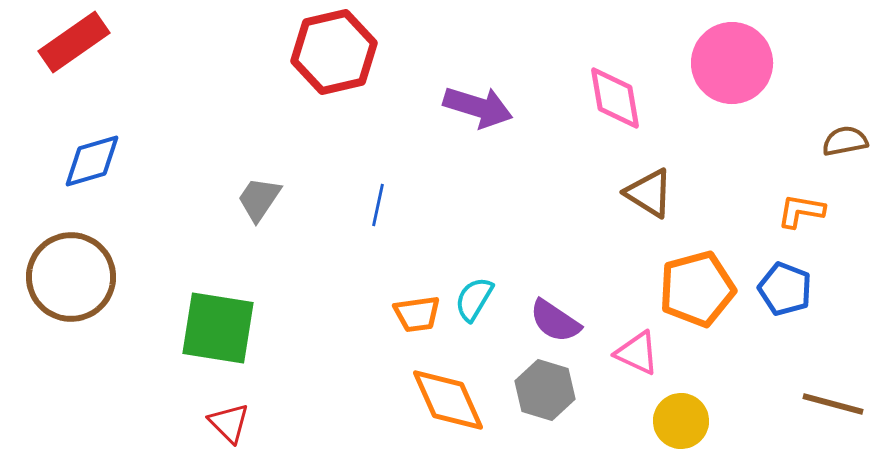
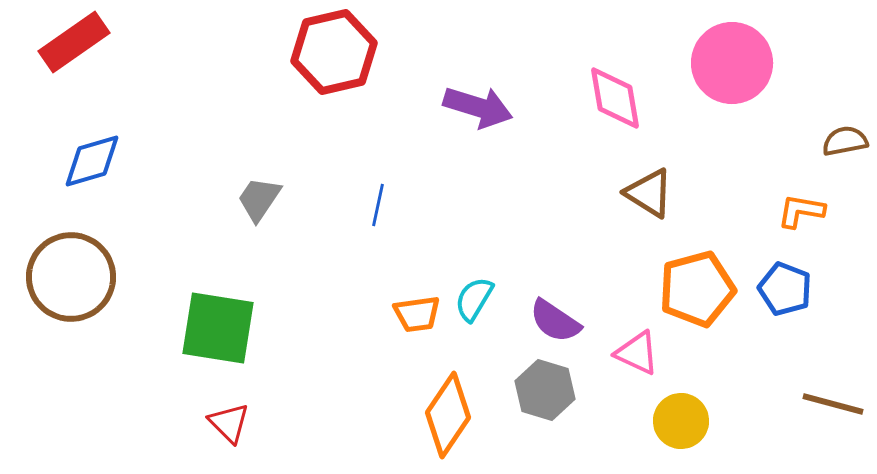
orange diamond: moved 15 px down; rotated 58 degrees clockwise
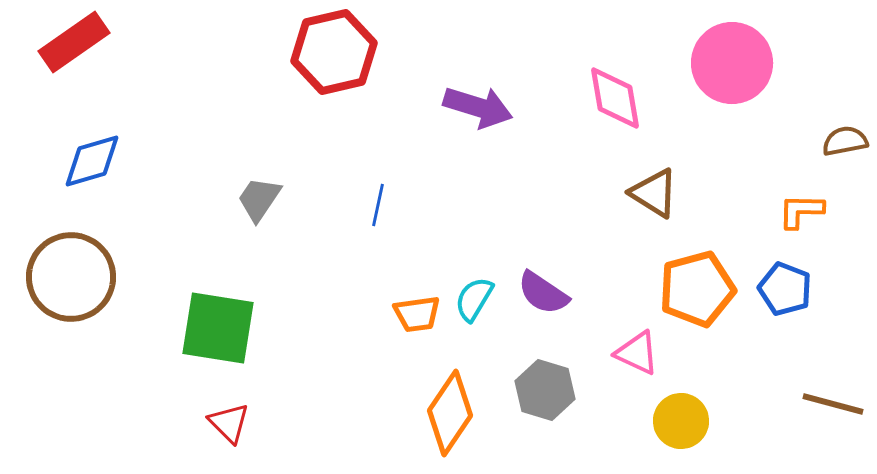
brown triangle: moved 5 px right
orange L-shape: rotated 9 degrees counterclockwise
purple semicircle: moved 12 px left, 28 px up
orange diamond: moved 2 px right, 2 px up
